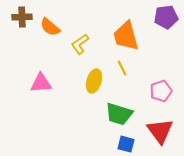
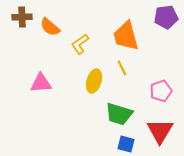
red triangle: rotated 8 degrees clockwise
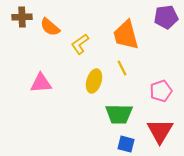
orange trapezoid: moved 1 px up
green trapezoid: rotated 16 degrees counterclockwise
